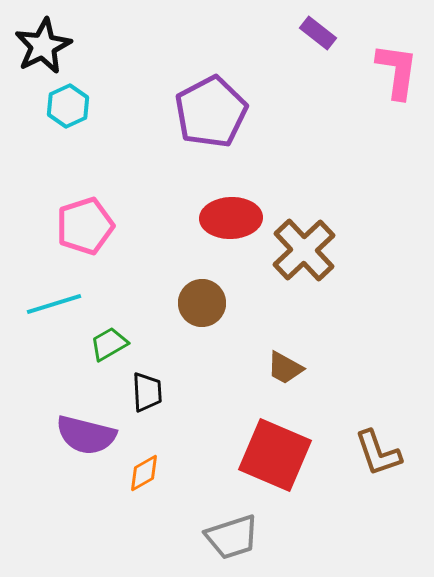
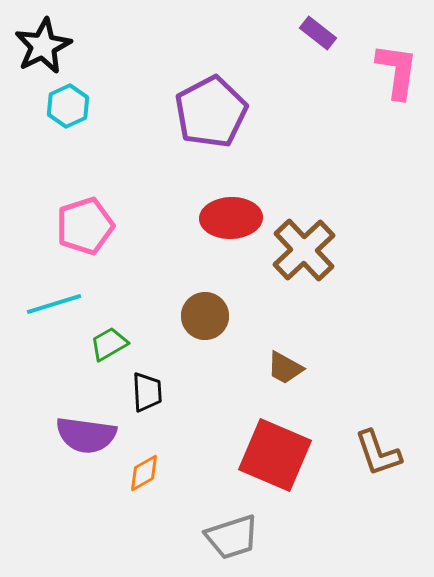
brown circle: moved 3 px right, 13 px down
purple semicircle: rotated 6 degrees counterclockwise
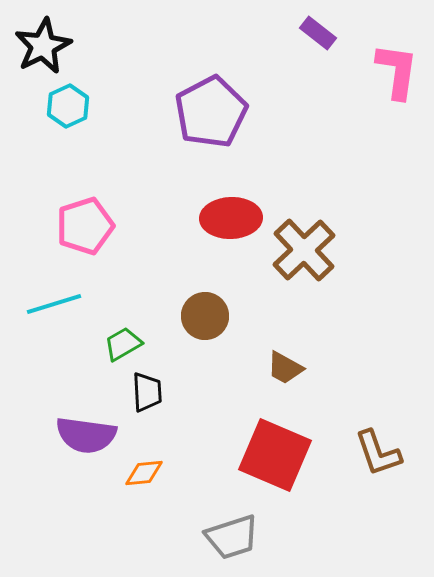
green trapezoid: moved 14 px right
orange diamond: rotated 24 degrees clockwise
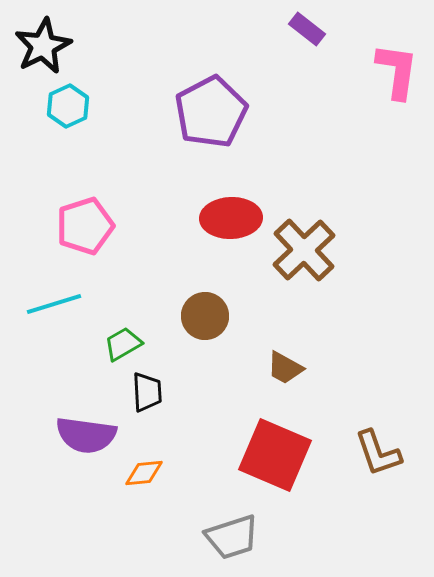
purple rectangle: moved 11 px left, 4 px up
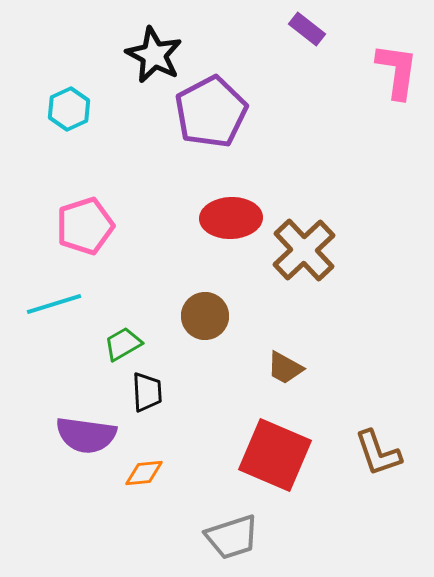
black star: moved 111 px right, 9 px down; rotated 18 degrees counterclockwise
cyan hexagon: moved 1 px right, 3 px down
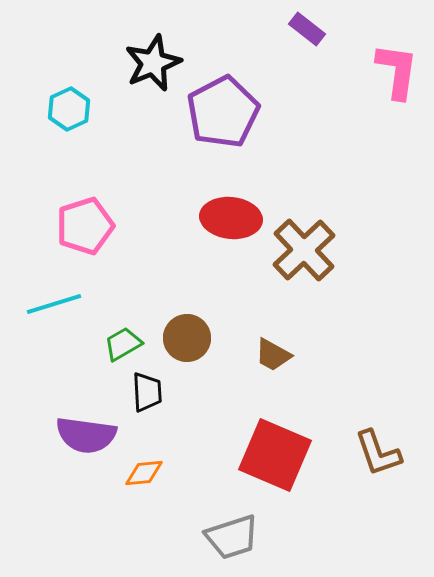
black star: moved 1 px left, 8 px down; rotated 22 degrees clockwise
purple pentagon: moved 12 px right
red ellipse: rotated 8 degrees clockwise
brown circle: moved 18 px left, 22 px down
brown trapezoid: moved 12 px left, 13 px up
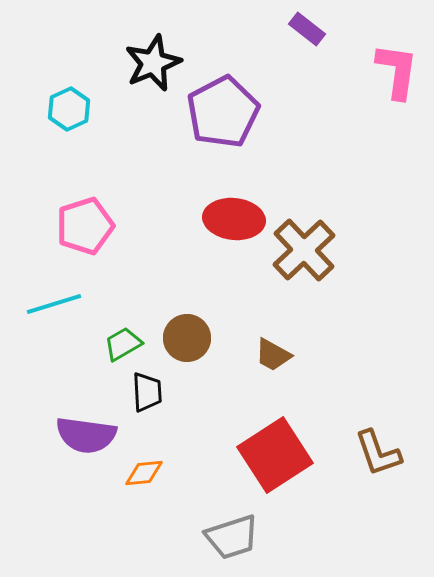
red ellipse: moved 3 px right, 1 px down
red square: rotated 34 degrees clockwise
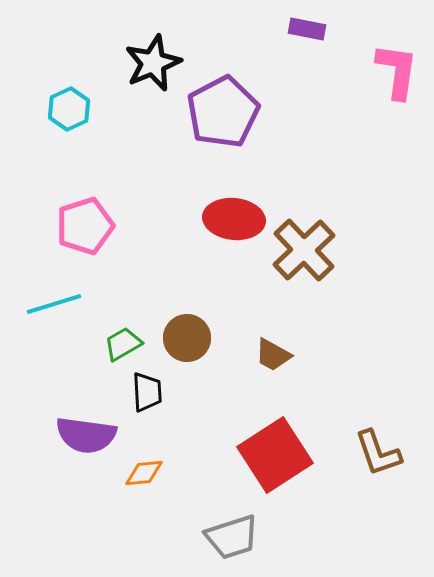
purple rectangle: rotated 27 degrees counterclockwise
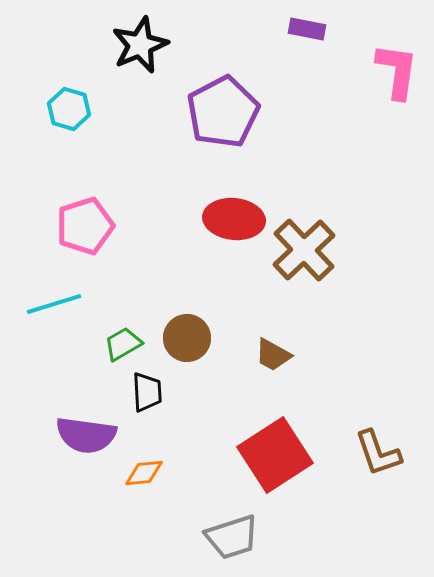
black star: moved 13 px left, 18 px up
cyan hexagon: rotated 18 degrees counterclockwise
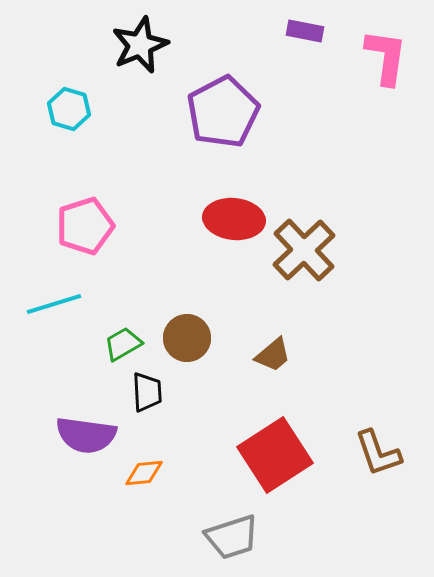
purple rectangle: moved 2 px left, 2 px down
pink L-shape: moved 11 px left, 14 px up
brown trapezoid: rotated 69 degrees counterclockwise
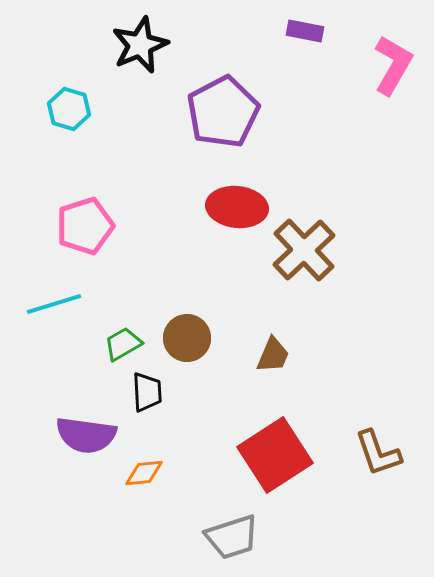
pink L-shape: moved 7 px right, 8 px down; rotated 22 degrees clockwise
red ellipse: moved 3 px right, 12 px up
brown trapezoid: rotated 27 degrees counterclockwise
